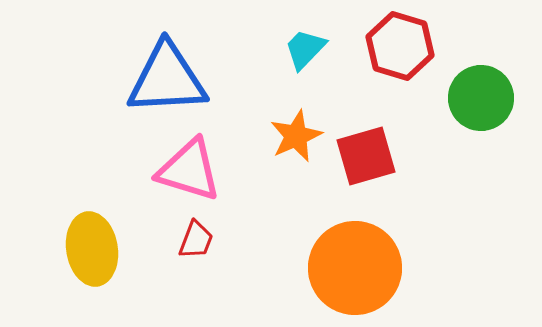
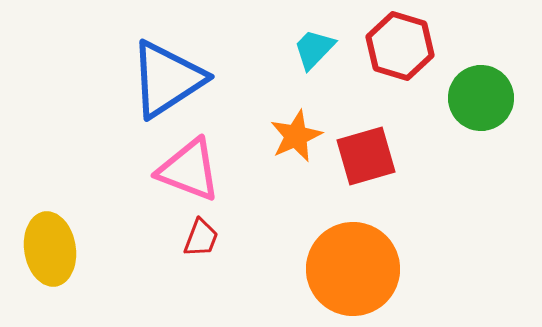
cyan trapezoid: moved 9 px right
blue triangle: rotated 30 degrees counterclockwise
pink triangle: rotated 4 degrees clockwise
red trapezoid: moved 5 px right, 2 px up
yellow ellipse: moved 42 px left
orange circle: moved 2 px left, 1 px down
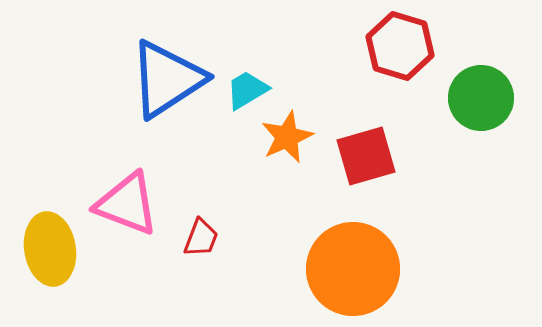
cyan trapezoid: moved 67 px left, 41 px down; rotated 15 degrees clockwise
orange star: moved 9 px left, 1 px down
pink triangle: moved 62 px left, 34 px down
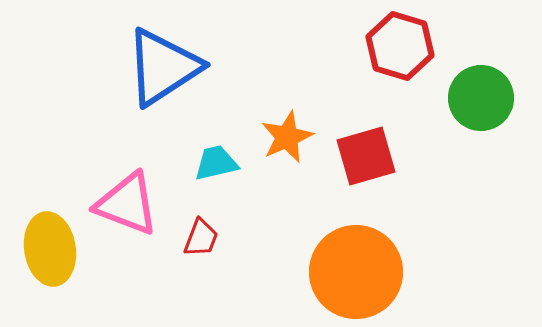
blue triangle: moved 4 px left, 12 px up
cyan trapezoid: moved 31 px left, 73 px down; rotated 18 degrees clockwise
orange circle: moved 3 px right, 3 px down
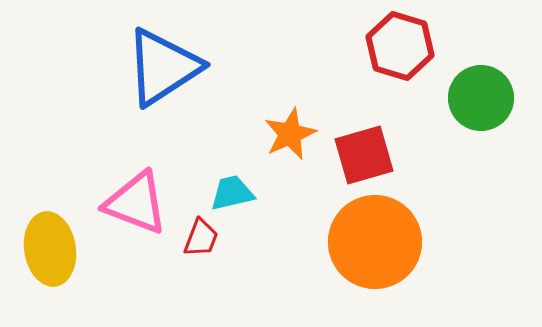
orange star: moved 3 px right, 3 px up
red square: moved 2 px left, 1 px up
cyan trapezoid: moved 16 px right, 30 px down
pink triangle: moved 9 px right, 1 px up
orange circle: moved 19 px right, 30 px up
